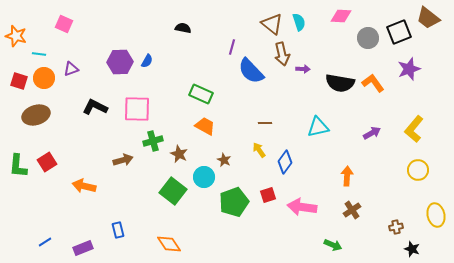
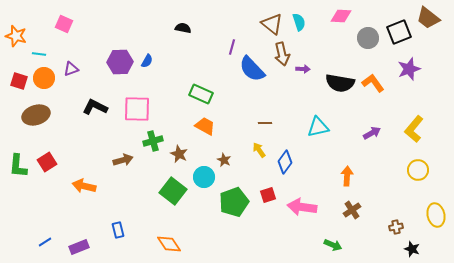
blue semicircle at (251, 71): moved 1 px right, 2 px up
purple rectangle at (83, 248): moved 4 px left, 1 px up
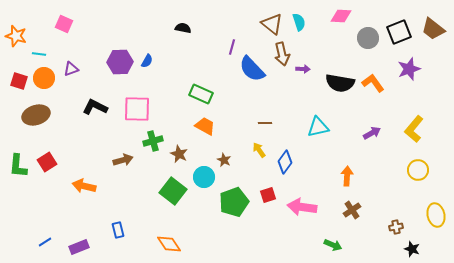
brown trapezoid at (428, 18): moved 5 px right, 11 px down
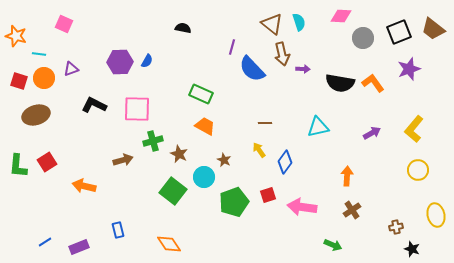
gray circle at (368, 38): moved 5 px left
black L-shape at (95, 107): moved 1 px left, 2 px up
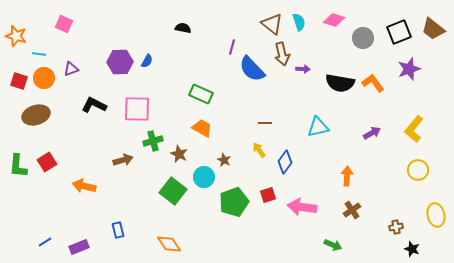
pink diamond at (341, 16): moved 7 px left, 4 px down; rotated 15 degrees clockwise
orange trapezoid at (205, 126): moved 3 px left, 2 px down
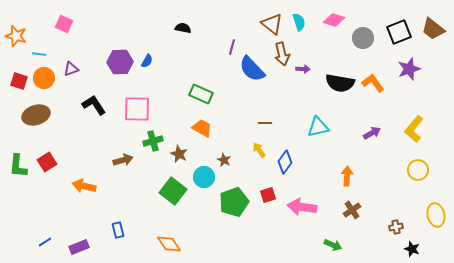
black L-shape at (94, 105): rotated 30 degrees clockwise
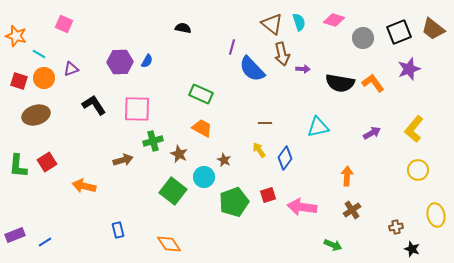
cyan line at (39, 54): rotated 24 degrees clockwise
blue diamond at (285, 162): moved 4 px up
purple rectangle at (79, 247): moved 64 px left, 12 px up
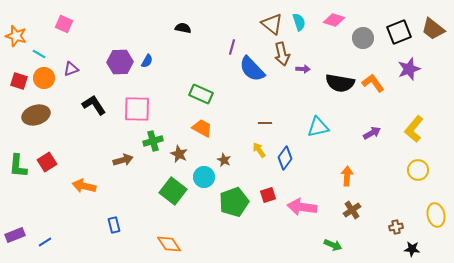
blue rectangle at (118, 230): moved 4 px left, 5 px up
black star at (412, 249): rotated 14 degrees counterclockwise
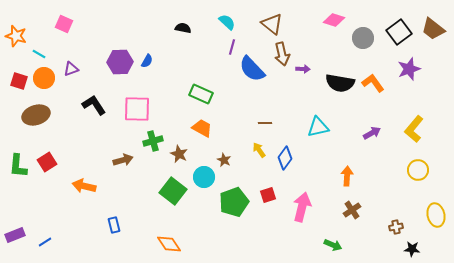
cyan semicircle at (299, 22): moved 72 px left; rotated 30 degrees counterclockwise
black square at (399, 32): rotated 15 degrees counterclockwise
pink arrow at (302, 207): rotated 96 degrees clockwise
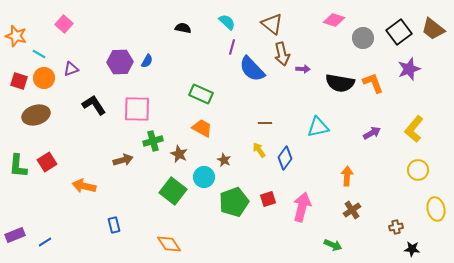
pink square at (64, 24): rotated 18 degrees clockwise
orange L-shape at (373, 83): rotated 15 degrees clockwise
red square at (268, 195): moved 4 px down
yellow ellipse at (436, 215): moved 6 px up
